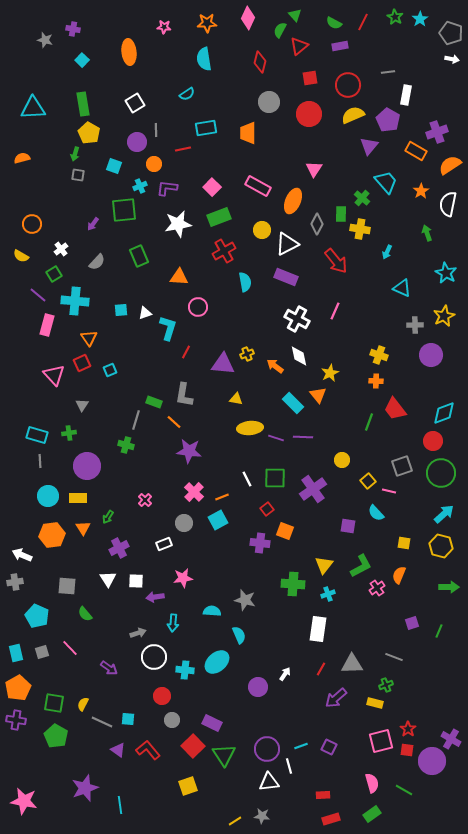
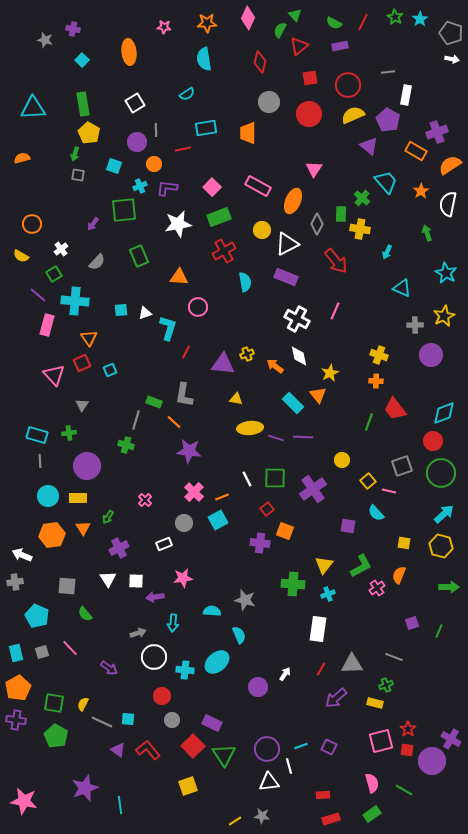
purple triangle at (369, 146): rotated 30 degrees counterclockwise
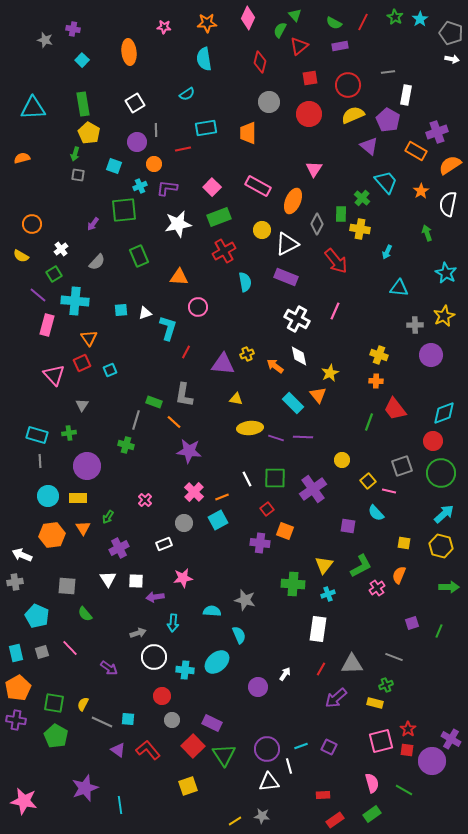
cyan triangle at (402, 288): moved 3 px left; rotated 18 degrees counterclockwise
red rectangle at (331, 819): moved 4 px right, 1 px down; rotated 18 degrees counterclockwise
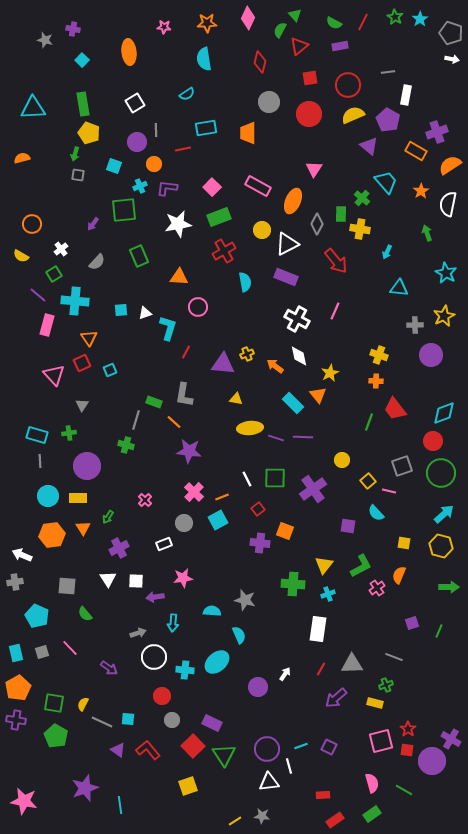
yellow pentagon at (89, 133): rotated 10 degrees counterclockwise
red square at (267, 509): moved 9 px left
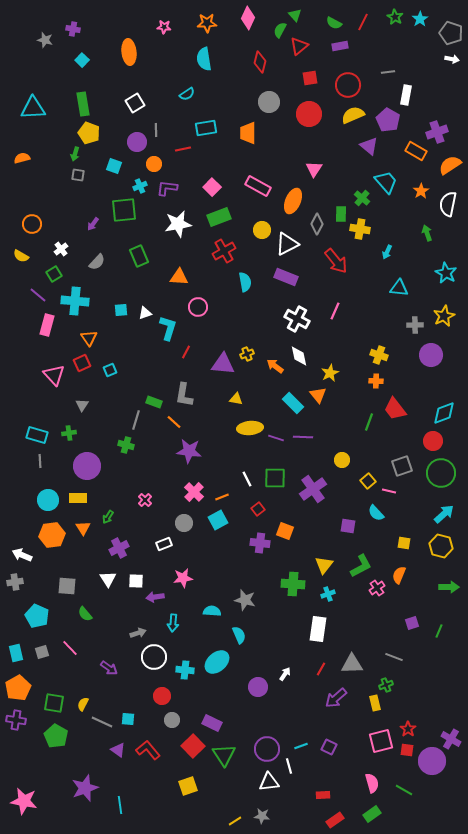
cyan circle at (48, 496): moved 4 px down
yellow rectangle at (375, 703): rotated 63 degrees clockwise
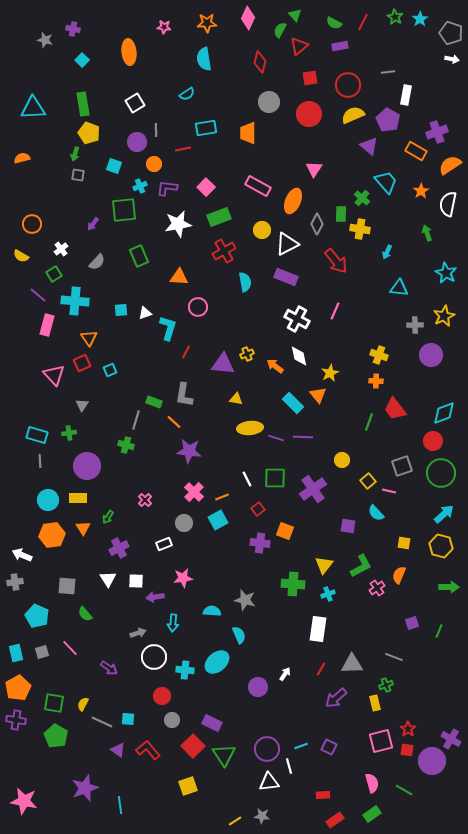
pink square at (212, 187): moved 6 px left
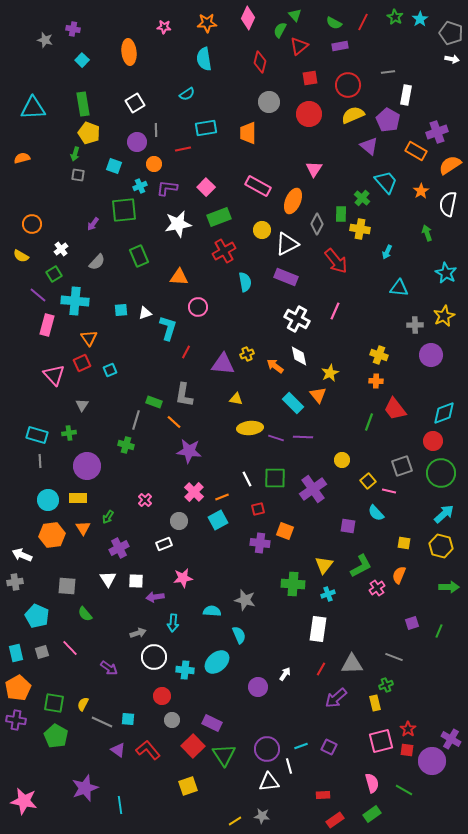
red square at (258, 509): rotated 24 degrees clockwise
gray circle at (184, 523): moved 5 px left, 2 px up
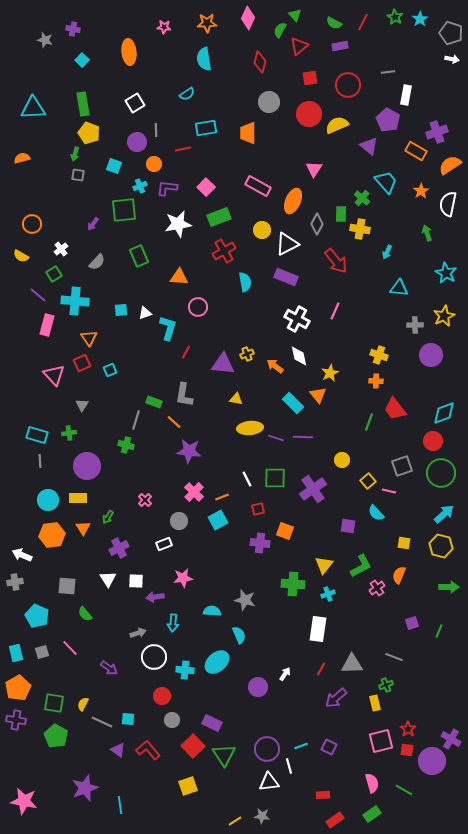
yellow semicircle at (353, 115): moved 16 px left, 10 px down
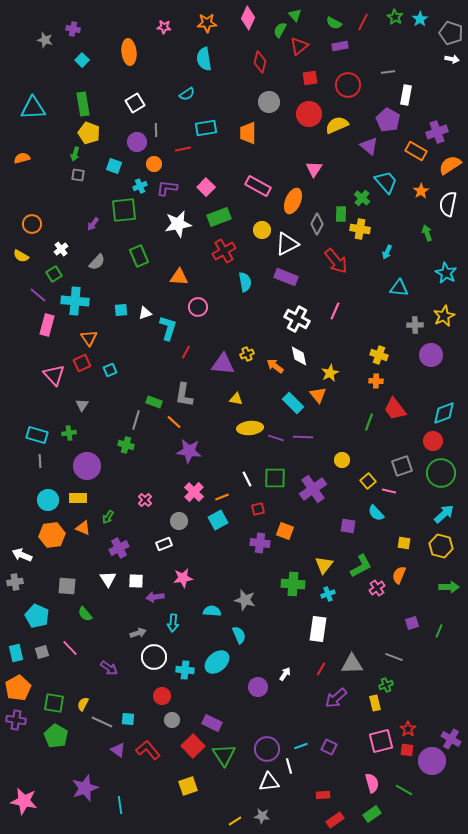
orange triangle at (83, 528): rotated 35 degrees counterclockwise
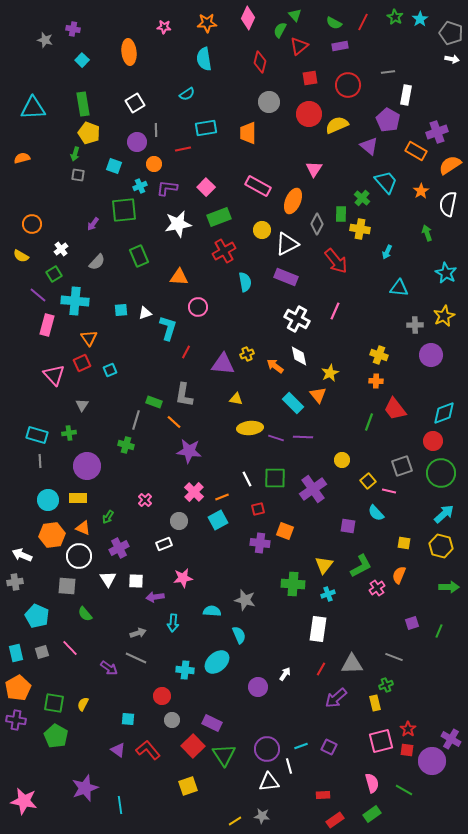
white circle at (154, 657): moved 75 px left, 101 px up
gray line at (102, 722): moved 34 px right, 64 px up
